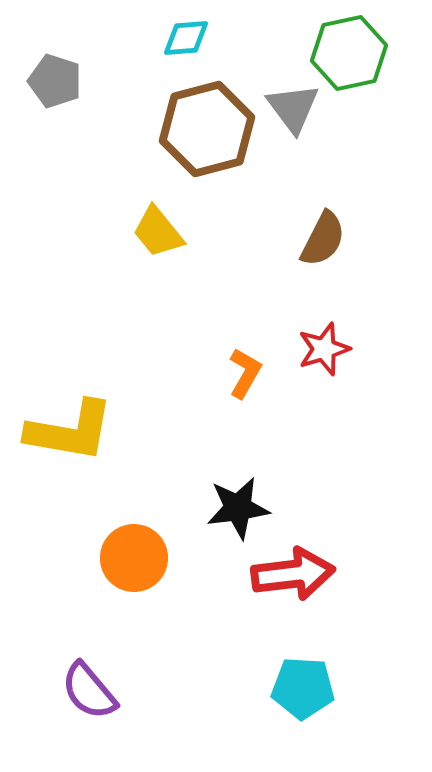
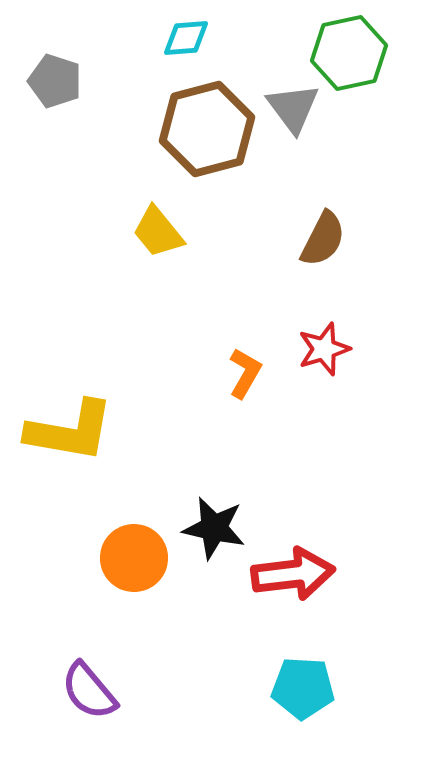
black star: moved 24 px left, 20 px down; rotated 20 degrees clockwise
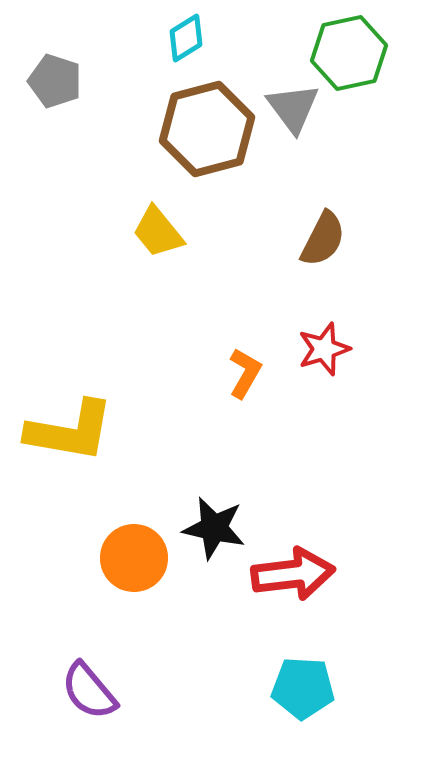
cyan diamond: rotated 27 degrees counterclockwise
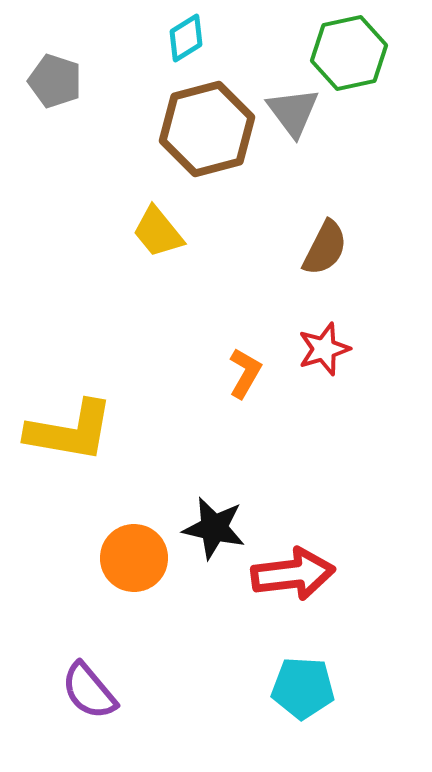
gray triangle: moved 4 px down
brown semicircle: moved 2 px right, 9 px down
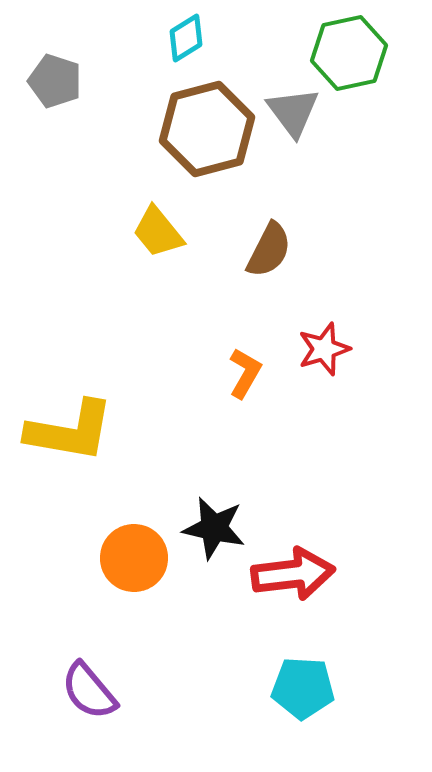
brown semicircle: moved 56 px left, 2 px down
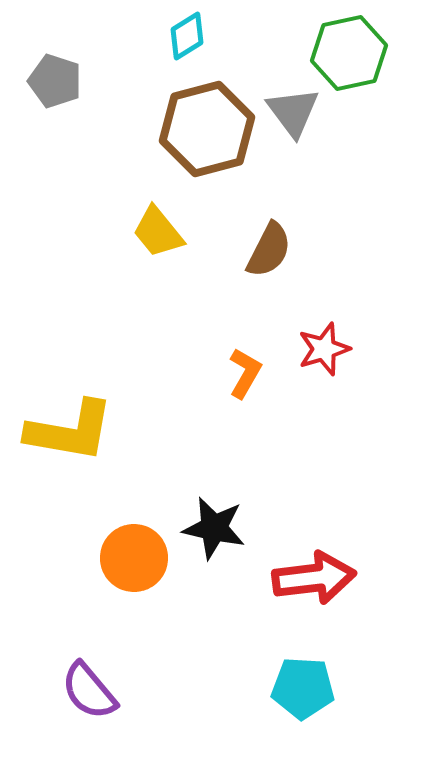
cyan diamond: moved 1 px right, 2 px up
red arrow: moved 21 px right, 4 px down
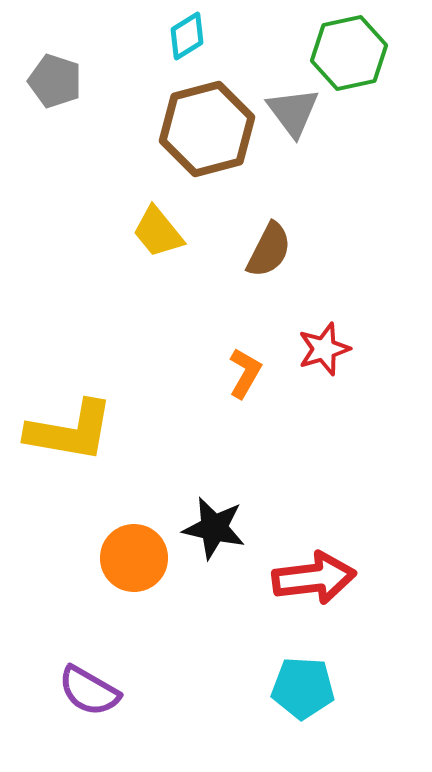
purple semicircle: rotated 20 degrees counterclockwise
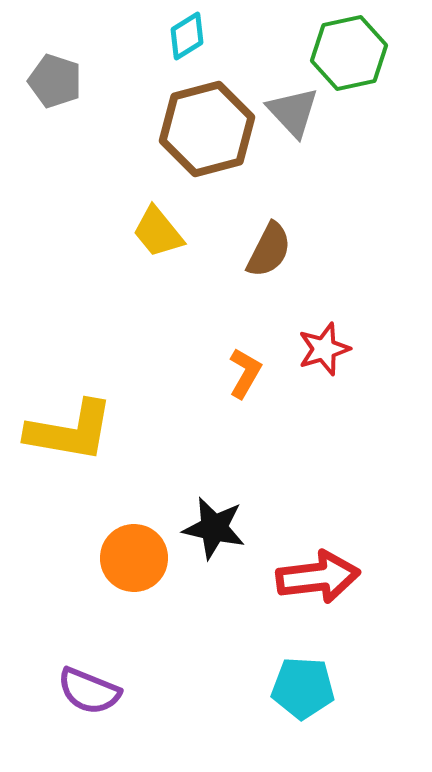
gray triangle: rotated 6 degrees counterclockwise
red arrow: moved 4 px right, 1 px up
purple semicircle: rotated 8 degrees counterclockwise
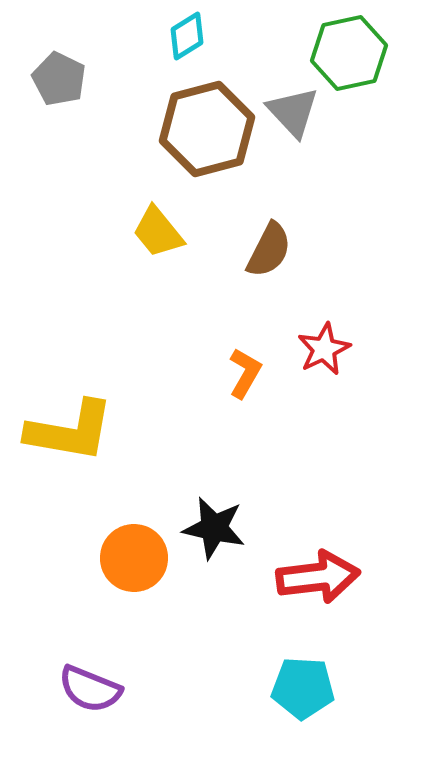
gray pentagon: moved 4 px right, 2 px up; rotated 8 degrees clockwise
red star: rotated 8 degrees counterclockwise
purple semicircle: moved 1 px right, 2 px up
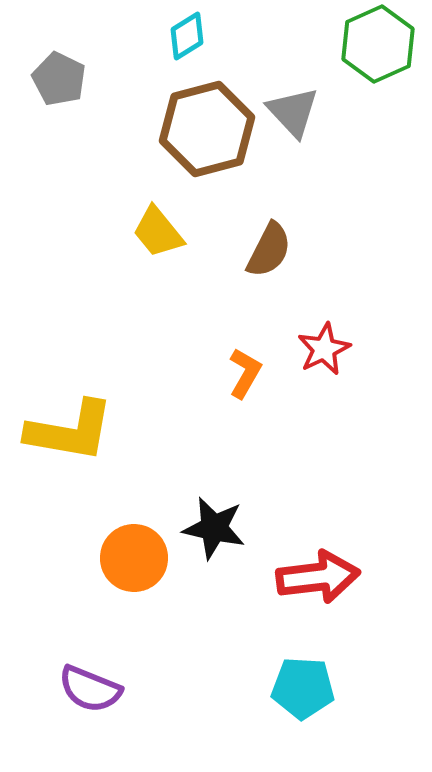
green hexagon: moved 29 px right, 9 px up; rotated 12 degrees counterclockwise
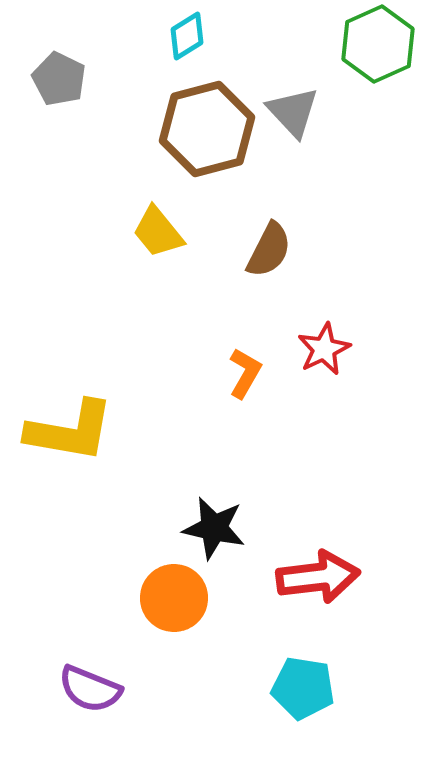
orange circle: moved 40 px right, 40 px down
cyan pentagon: rotated 6 degrees clockwise
